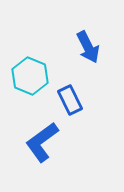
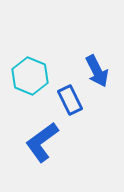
blue arrow: moved 9 px right, 24 px down
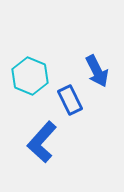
blue L-shape: rotated 12 degrees counterclockwise
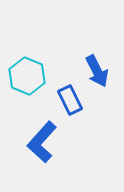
cyan hexagon: moved 3 px left
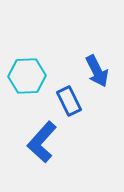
cyan hexagon: rotated 24 degrees counterclockwise
blue rectangle: moved 1 px left, 1 px down
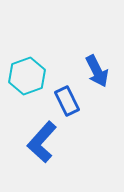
cyan hexagon: rotated 18 degrees counterclockwise
blue rectangle: moved 2 px left
